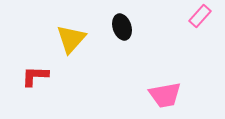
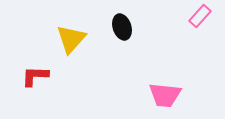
pink trapezoid: rotated 16 degrees clockwise
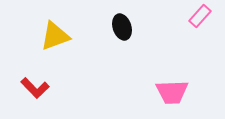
yellow triangle: moved 16 px left, 3 px up; rotated 28 degrees clockwise
red L-shape: moved 12 px down; rotated 136 degrees counterclockwise
pink trapezoid: moved 7 px right, 3 px up; rotated 8 degrees counterclockwise
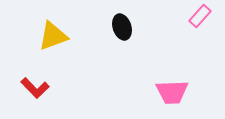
yellow triangle: moved 2 px left
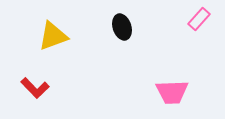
pink rectangle: moved 1 px left, 3 px down
